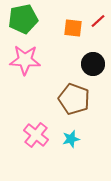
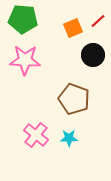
green pentagon: rotated 16 degrees clockwise
orange square: rotated 30 degrees counterclockwise
black circle: moved 9 px up
cyan star: moved 2 px left, 1 px up; rotated 12 degrees clockwise
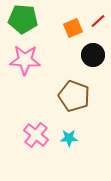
brown pentagon: moved 3 px up
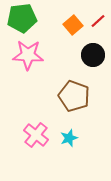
green pentagon: moved 1 px left, 1 px up; rotated 12 degrees counterclockwise
orange square: moved 3 px up; rotated 18 degrees counterclockwise
pink star: moved 3 px right, 5 px up
cyan star: rotated 18 degrees counterclockwise
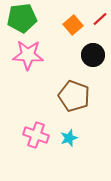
red line: moved 2 px right, 2 px up
pink cross: rotated 20 degrees counterclockwise
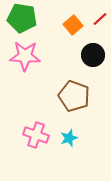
green pentagon: rotated 16 degrees clockwise
pink star: moved 3 px left, 1 px down
